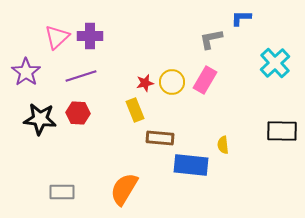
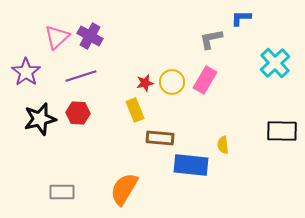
purple cross: rotated 30 degrees clockwise
black star: rotated 20 degrees counterclockwise
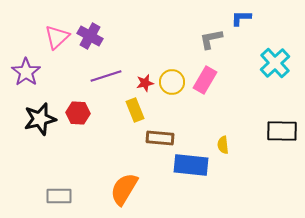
purple line: moved 25 px right
gray rectangle: moved 3 px left, 4 px down
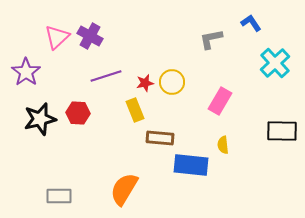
blue L-shape: moved 10 px right, 5 px down; rotated 55 degrees clockwise
pink rectangle: moved 15 px right, 21 px down
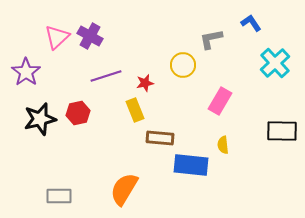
yellow circle: moved 11 px right, 17 px up
red hexagon: rotated 15 degrees counterclockwise
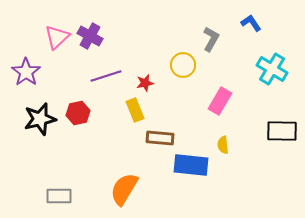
gray L-shape: rotated 130 degrees clockwise
cyan cross: moved 3 px left, 6 px down; rotated 16 degrees counterclockwise
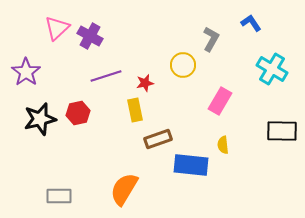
pink triangle: moved 9 px up
yellow rectangle: rotated 10 degrees clockwise
brown rectangle: moved 2 px left, 1 px down; rotated 24 degrees counterclockwise
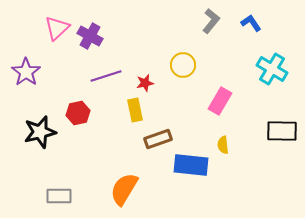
gray L-shape: moved 18 px up; rotated 10 degrees clockwise
black star: moved 13 px down
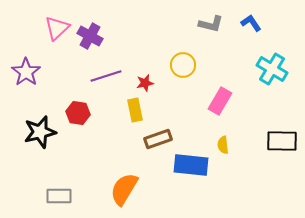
gray L-shape: moved 3 px down; rotated 65 degrees clockwise
red hexagon: rotated 20 degrees clockwise
black rectangle: moved 10 px down
